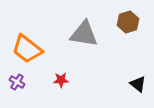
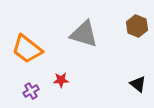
brown hexagon: moved 9 px right, 4 px down; rotated 20 degrees counterclockwise
gray triangle: rotated 8 degrees clockwise
purple cross: moved 14 px right, 9 px down; rotated 28 degrees clockwise
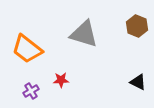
black triangle: moved 2 px up; rotated 12 degrees counterclockwise
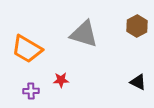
brown hexagon: rotated 10 degrees clockwise
orange trapezoid: rotated 8 degrees counterclockwise
purple cross: rotated 28 degrees clockwise
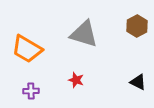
red star: moved 15 px right; rotated 21 degrees clockwise
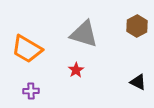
red star: moved 10 px up; rotated 21 degrees clockwise
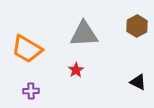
gray triangle: rotated 20 degrees counterclockwise
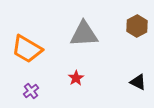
red star: moved 8 px down
purple cross: rotated 35 degrees counterclockwise
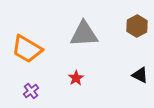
black triangle: moved 2 px right, 7 px up
